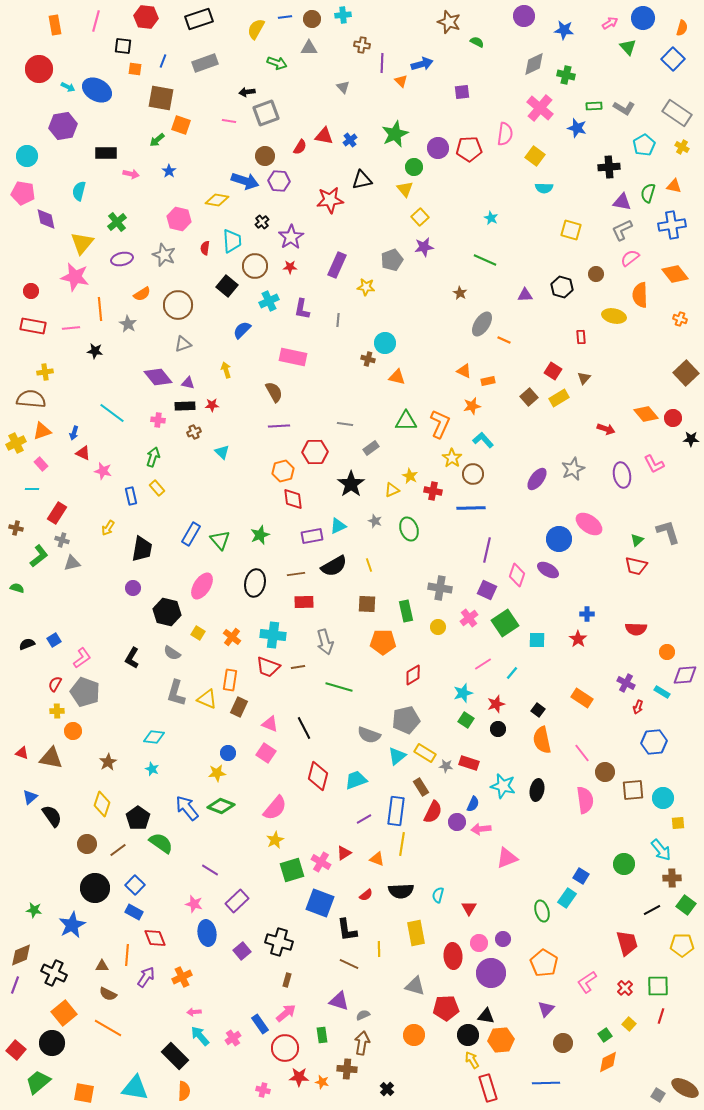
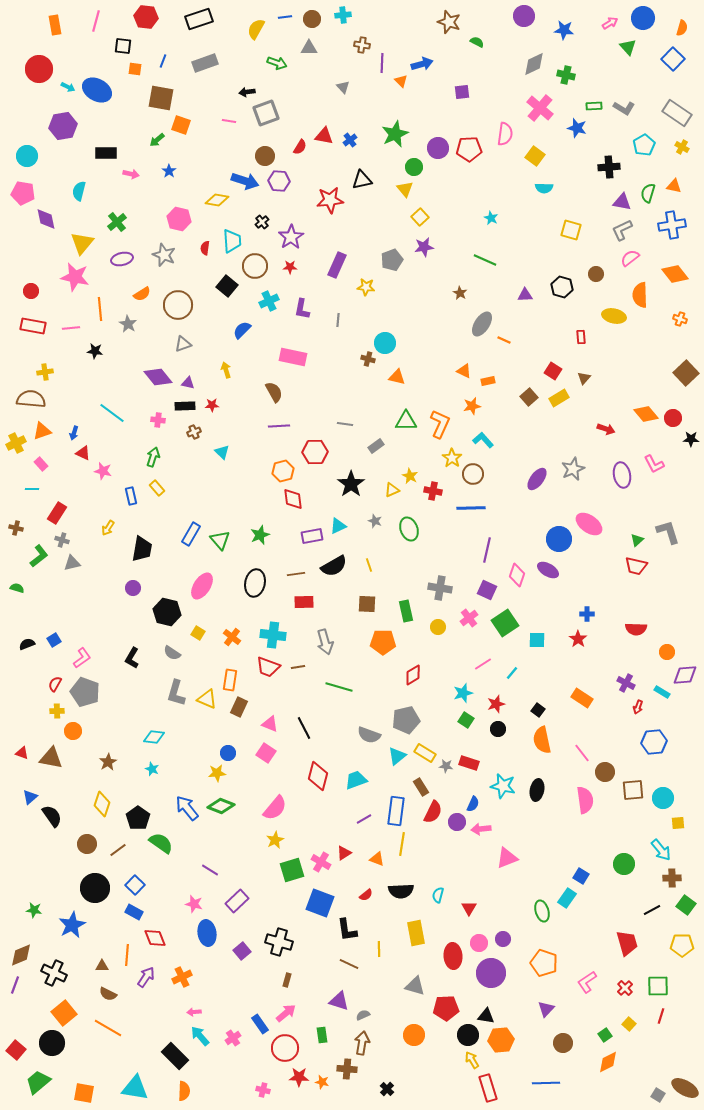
gray rectangle at (371, 448): moved 5 px right, 2 px up
orange pentagon at (544, 963): rotated 12 degrees counterclockwise
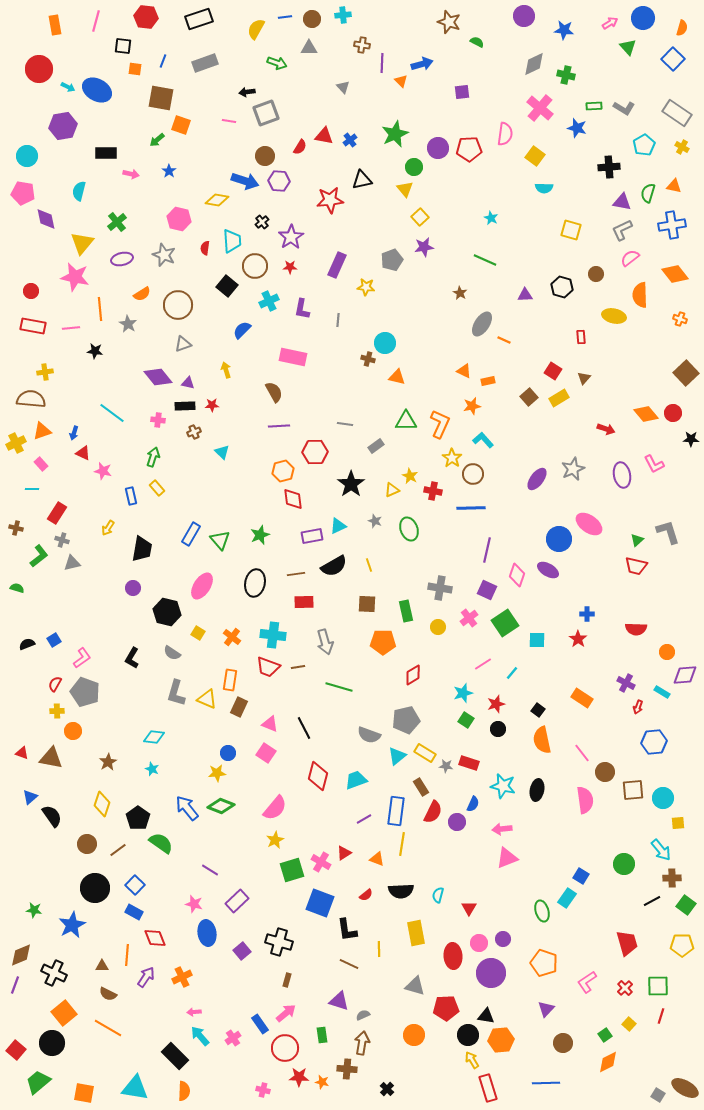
red circle at (673, 418): moved 5 px up
pink arrow at (481, 829): moved 21 px right
black line at (652, 910): moved 9 px up
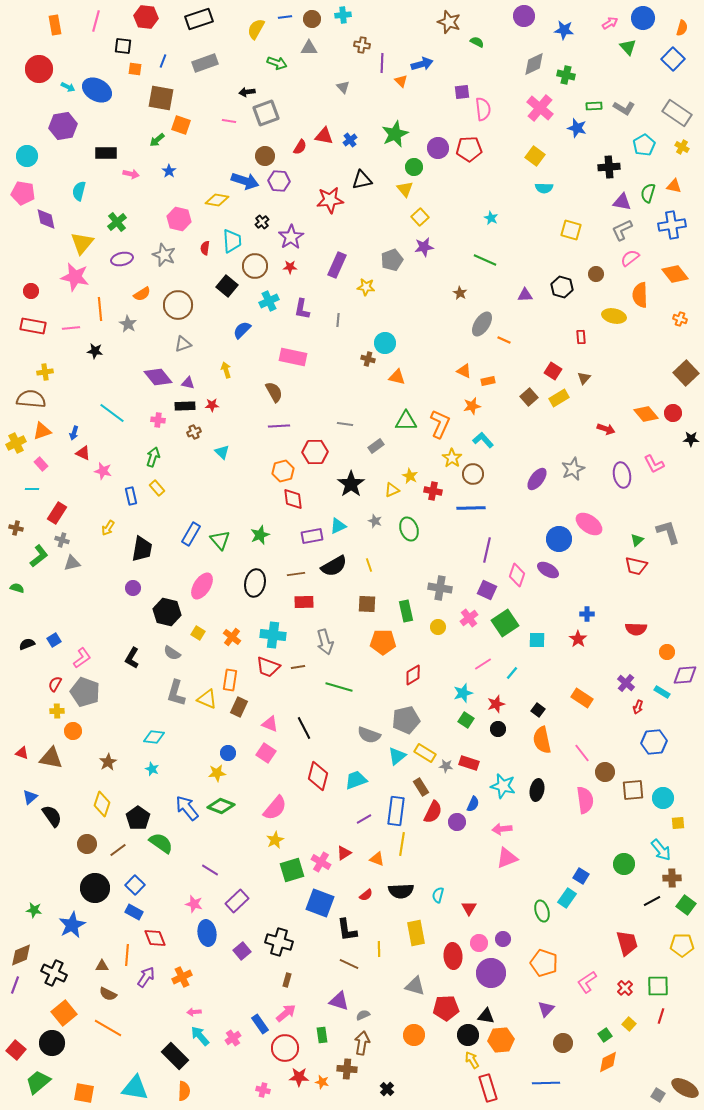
pink semicircle at (505, 134): moved 22 px left, 25 px up; rotated 15 degrees counterclockwise
purple cross at (626, 683): rotated 12 degrees clockwise
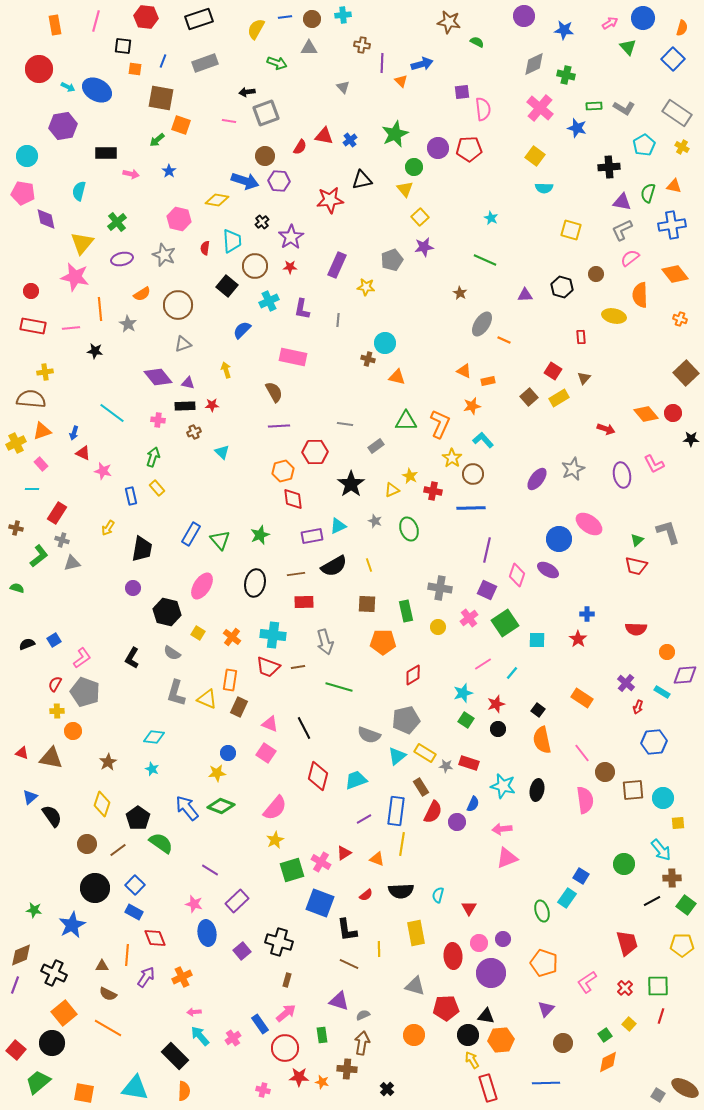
brown star at (449, 22): rotated 10 degrees counterclockwise
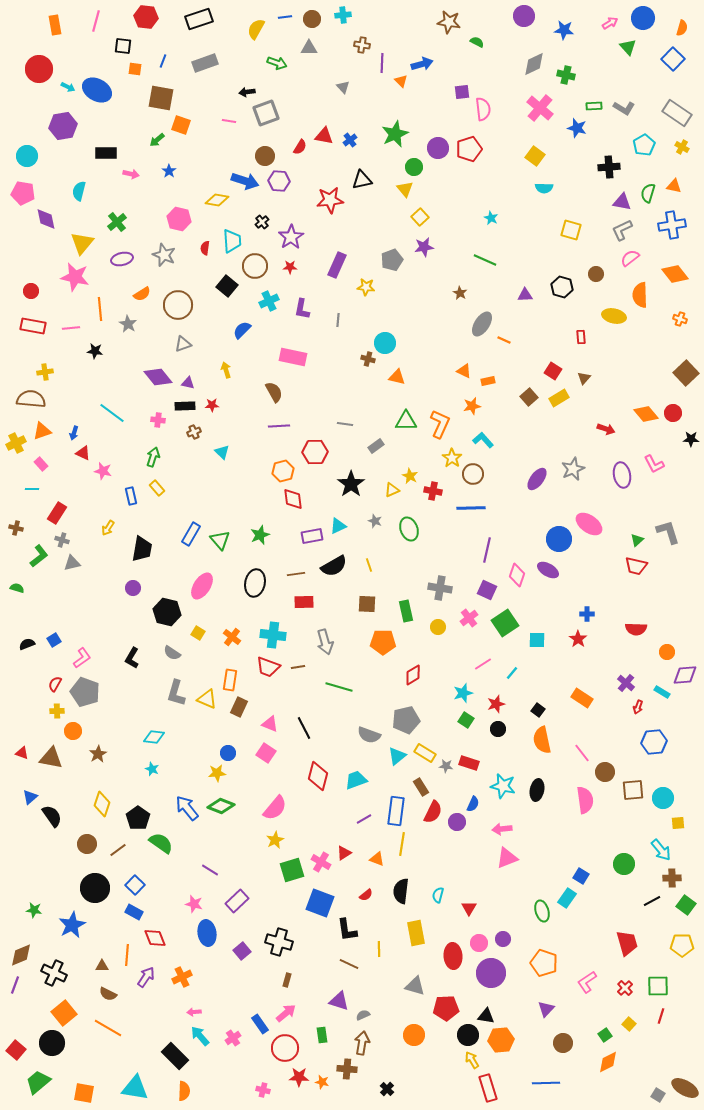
red pentagon at (469, 149): rotated 15 degrees counterclockwise
brown star at (108, 762): moved 10 px left, 8 px up
black semicircle at (401, 891): rotated 100 degrees clockwise
